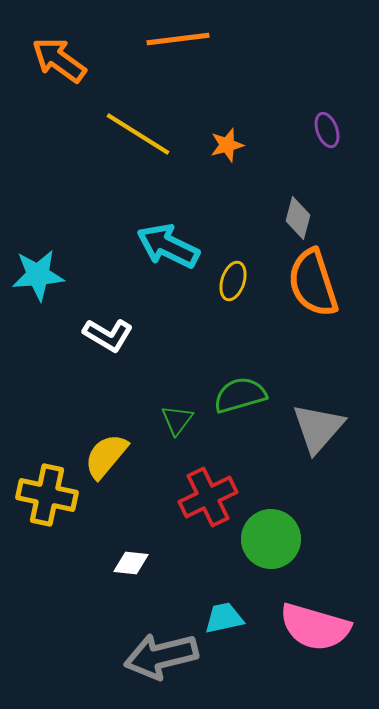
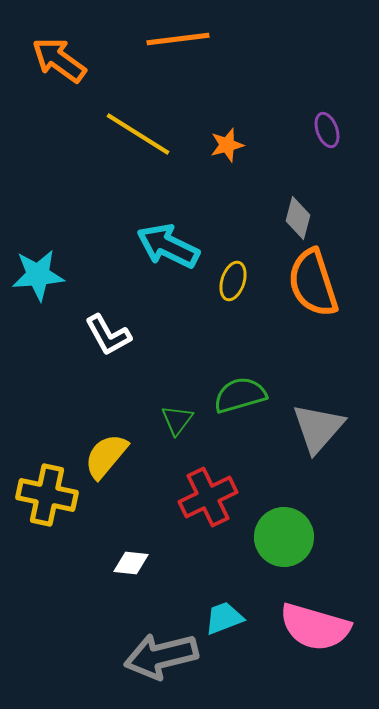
white L-shape: rotated 30 degrees clockwise
green circle: moved 13 px right, 2 px up
cyan trapezoid: rotated 9 degrees counterclockwise
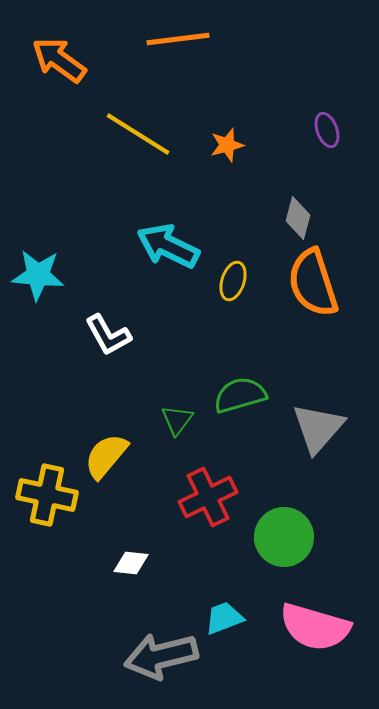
cyan star: rotated 10 degrees clockwise
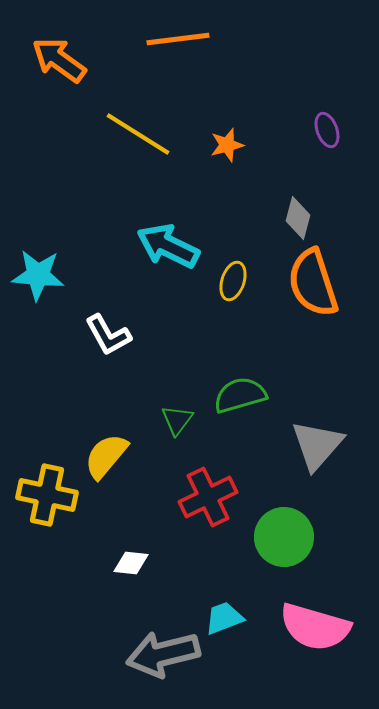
gray triangle: moved 1 px left, 17 px down
gray arrow: moved 2 px right, 2 px up
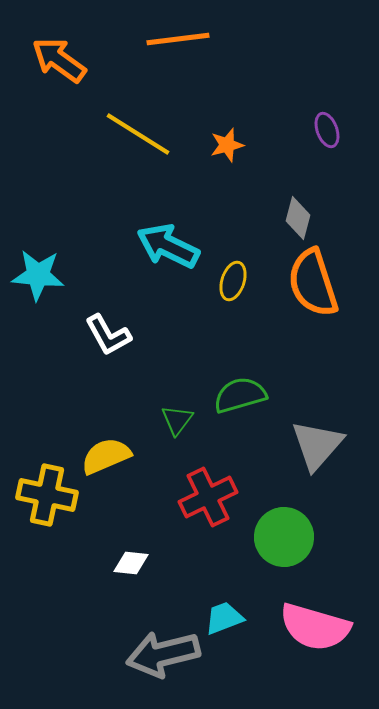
yellow semicircle: rotated 27 degrees clockwise
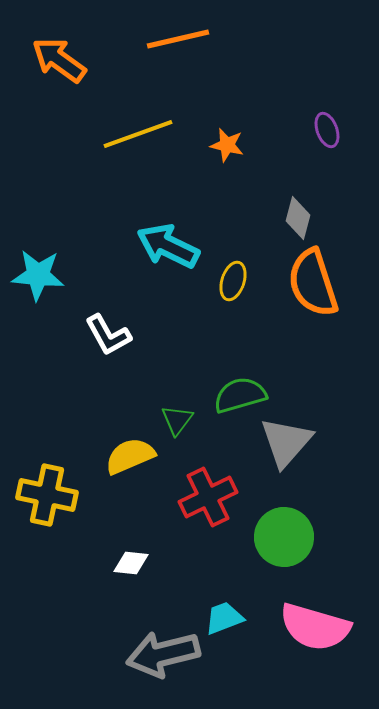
orange line: rotated 6 degrees counterclockwise
yellow line: rotated 52 degrees counterclockwise
orange star: rotated 28 degrees clockwise
gray triangle: moved 31 px left, 3 px up
yellow semicircle: moved 24 px right
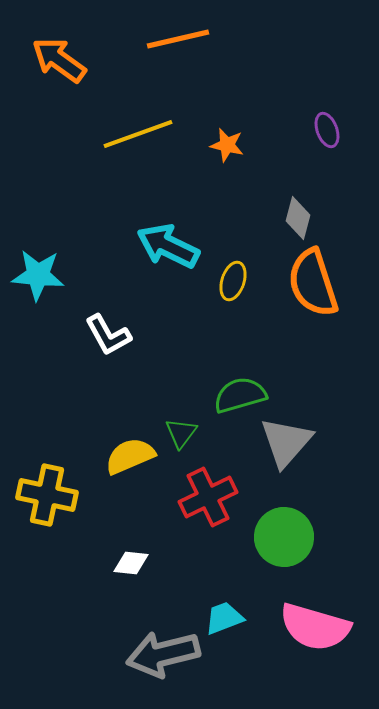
green triangle: moved 4 px right, 13 px down
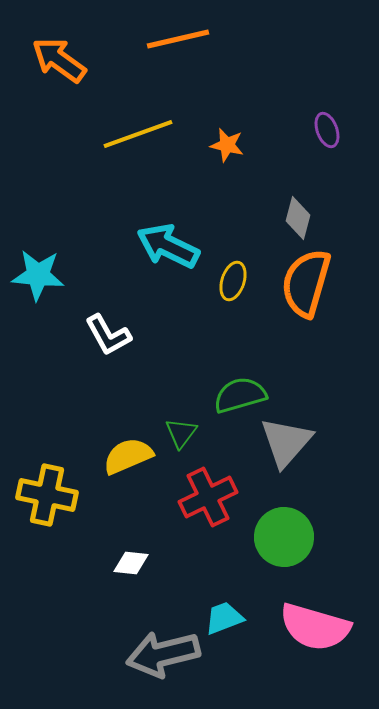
orange semicircle: moved 7 px left; rotated 34 degrees clockwise
yellow semicircle: moved 2 px left
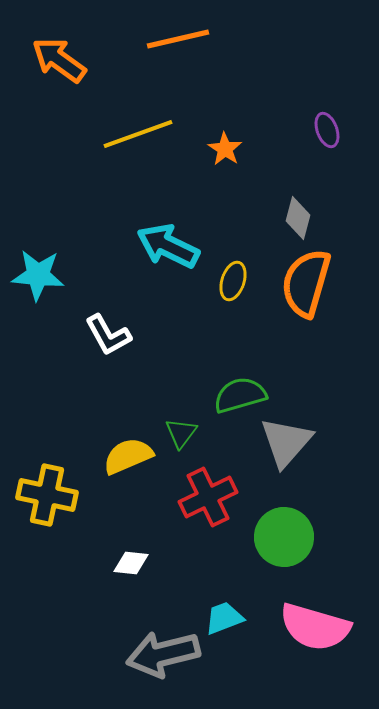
orange star: moved 2 px left, 4 px down; rotated 20 degrees clockwise
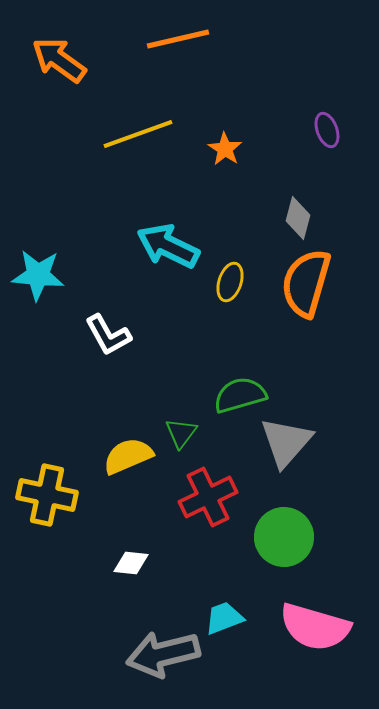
yellow ellipse: moved 3 px left, 1 px down
